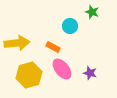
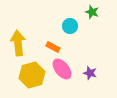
yellow arrow: moved 1 px right; rotated 90 degrees counterclockwise
yellow hexagon: moved 3 px right
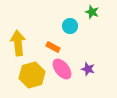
purple star: moved 2 px left, 4 px up
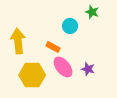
yellow arrow: moved 2 px up
pink ellipse: moved 1 px right, 2 px up
yellow hexagon: rotated 15 degrees clockwise
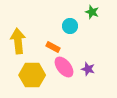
pink ellipse: moved 1 px right
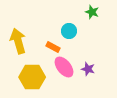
cyan circle: moved 1 px left, 5 px down
yellow arrow: rotated 10 degrees counterclockwise
yellow hexagon: moved 2 px down
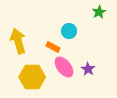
green star: moved 7 px right; rotated 24 degrees clockwise
purple star: rotated 16 degrees clockwise
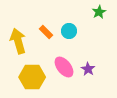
orange rectangle: moved 7 px left, 15 px up; rotated 16 degrees clockwise
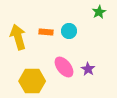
orange rectangle: rotated 40 degrees counterclockwise
yellow arrow: moved 4 px up
yellow hexagon: moved 4 px down
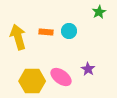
pink ellipse: moved 3 px left, 10 px down; rotated 15 degrees counterclockwise
